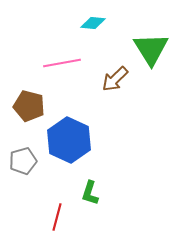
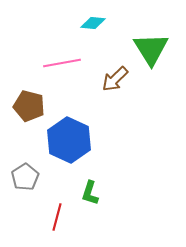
gray pentagon: moved 2 px right, 16 px down; rotated 16 degrees counterclockwise
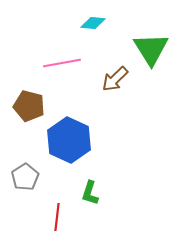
red line: rotated 8 degrees counterclockwise
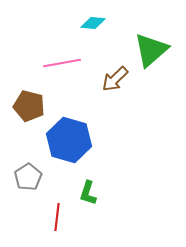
green triangle: moved 1 px down; rotated 21 degrees clockwise
blue hexagon: rotated 9 degrees counterclockwise
gray pentagon: moved 3 px right
green L-shape: moved 2 px left
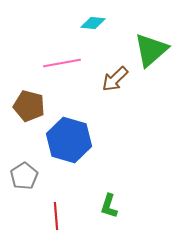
gray pentagon: moved 4 px left, 1 px up
green L-shape: moved 21 px right, 13 px down
red line: moved 1 px left, 1 px up; rotated 12 degrees counterclockwise
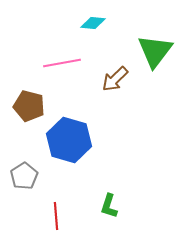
green triangle: moved 4 px right, 1 px down; rotated 12 degrees counterclockwise
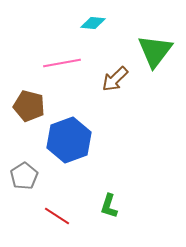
blue hexagon: rotated 24 degrees clockwise
red line: moved 1 px right; rotated 52 degrees counterclockwise
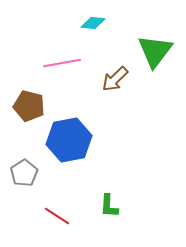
blue hexagon: rotated 9 degrees clockwise
gray pentagon: moved 3 px up
green L-shape: rotated 15 degrees counterclockwise
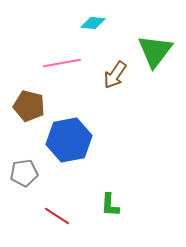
brown arrow: moved 4 px up; rotated 12 degrees counterclockwise
gray pentagon: rotated 24 degrees clockwise
green L-shape: moved 1 px right, 1 px up
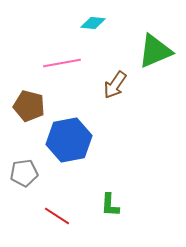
green triangle: rotated 30 degrees clockwise
brown arrow: moved 10 px down
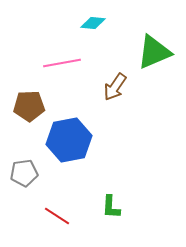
green triangle: moved 1 px left, 1 px down
brown arrow: moved 2 px down
brown pentagon: rotated 16 degrees counterclockwise
green L-shape: moved 1 px right, 2 px down
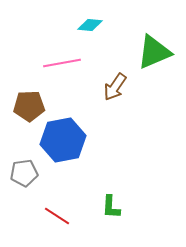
cyan diamond: moved 3 px left, 2 px down
blue hexagon: moved 6 px left
